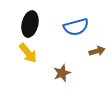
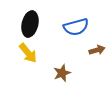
brown arrow: moved 1 px up
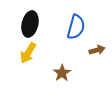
blue semicircle: rotated 60 degrees counterclockwise
yellow arrow: rotated 70 degrees clockwise
brown star: rotated 12 degrees counterclockwise
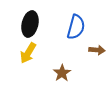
brown arrow: rotated 21 degrees clockwise
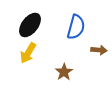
black ellipse: moved 1 px down; rotated 25 degrees clockwise
brown arrow: moved 2 px right
brown star: moved 2 px right, 1 px up
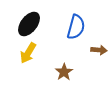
black ellipse: moved 1 px left, 1 px up
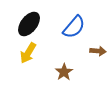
blue semicircle: moved 2 px left; rotated 25 degrees clockwise
brown arrow: moved 1 px left, 1 px down
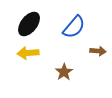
yellow arrow: rotated 55 degrees clockwise
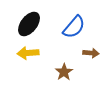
brown arrow: moved 7 px left, 2 px down
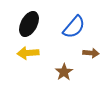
black ellipse: rotated 10 degrees counterclockwise
